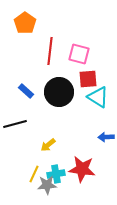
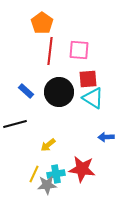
orange pentagon: moved 17 px right
pink square: moved 4 px up; rotated 10 degrees counterclockwise
cyan triangle: moved 5 px left, 1 px down
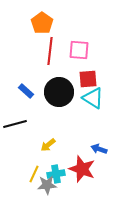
blue arrow: moved 7 px left, 12 px down; rotated 21 degrees clockwise
red star: rotated 12 degrees clockwise
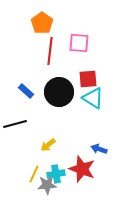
pink square: moved 7 px up
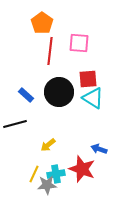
blue rectangle: moved 4 px down
